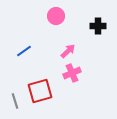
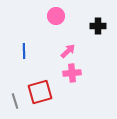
blue line: rotated 56 degrees counterclockwise
pink cross: rotated 18 degrees clockwise
red square: moved 1 px down
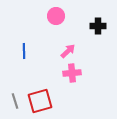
red square: moved 9 px down
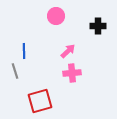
gray line: moved 30 px up
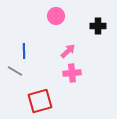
gray line: rotated 42 degrees counterclockwise
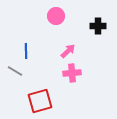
blue line: moved 2 px right
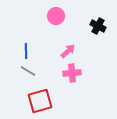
black cross: rotated 28 degrees clockwise
gray line: moved 13 px right
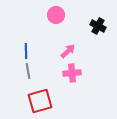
pink circle: moved 1 px up
gray line: rotated 49 degrees clockwise
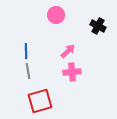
pink cross: moved 1 px up
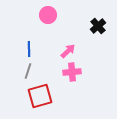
pink circle: moved 8 px left
black cross: rotated 21 degrees clockwise
blue line: moved 3 px right, 2 px up
gray line: rotated 28 degrees clockwise
red square: moved 5 px up
